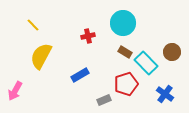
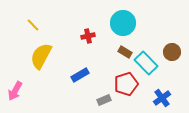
blue cross: moved 3 px left, 4 px down; rotated 18 degrees clockwise
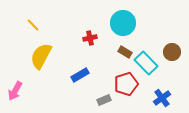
red cross: moved 2 px right, 2 px down
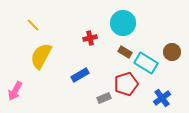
cyan rectangle: rotated 15 degrees counterclockwise
gray rectangle: moved 2 px up
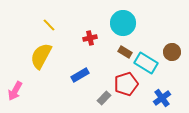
yellow line: moved 16 px right
gray rectangle: rotated 24 degrees counterclockwise
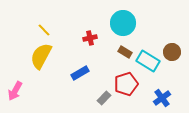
yellow line: moved 5 px left, 5 px down
cyan rectangle: moved 2 px right, 2 px up
blue rectangle: moved 2 px up
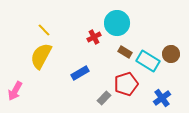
cyan circle: moved 6 px left
red cross: moved 4 px right, 1 px up; rotated 16 degrees counterclockwise
brown circle: moved 1 px left, 2 px down
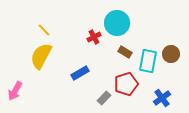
cyan rectangle: rotated 70 degrees clockwise
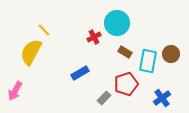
yellow semicircle: moved 10 px left, 4 px up
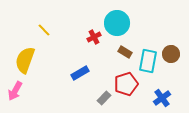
yellow semicircle: moved 6 px left, 8 px down; rotated 8 degrees counterclockwise
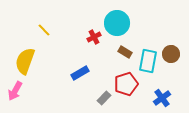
yellow semicircle: moved 1 px down
